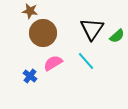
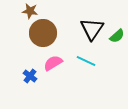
cyan line: rotated 24 degrees counterclockwise
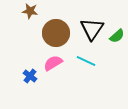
brown circle: moved 13 px right
